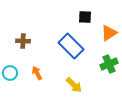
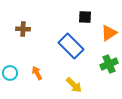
brown cross: moved 12 px up
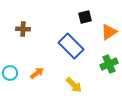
black square: rotated 16 degrees counterclockwise
orange triangle: moved 1 px up
orange arrow: rotated 80 degrees clockwise
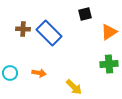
black square: moved 3 px up
blue rectangle: moved 22 px left, 13 px up
green cross: rotated 18 degrees clockwise
orange arrow: moved 2 px right; rotated 48 degrees clockwise
yellow arrow: moved 2 px down
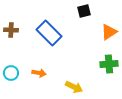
black square: moved 1 px left, 3 px up
brown cross: moved 12 px left, 1 px down
cyan circle: moved 1 px right
yellow arrow: rotated 18 degrees counterclockwise
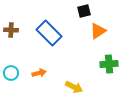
orange triangle: moved 11 px left, 1 px up
orange arrow: rotated 24 degrees counterclockwise
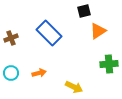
brown cross: moved 8 px down; rotated 24 degrees counterclockwise
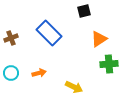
orange triangle: moved 1 px right, 8 px down
